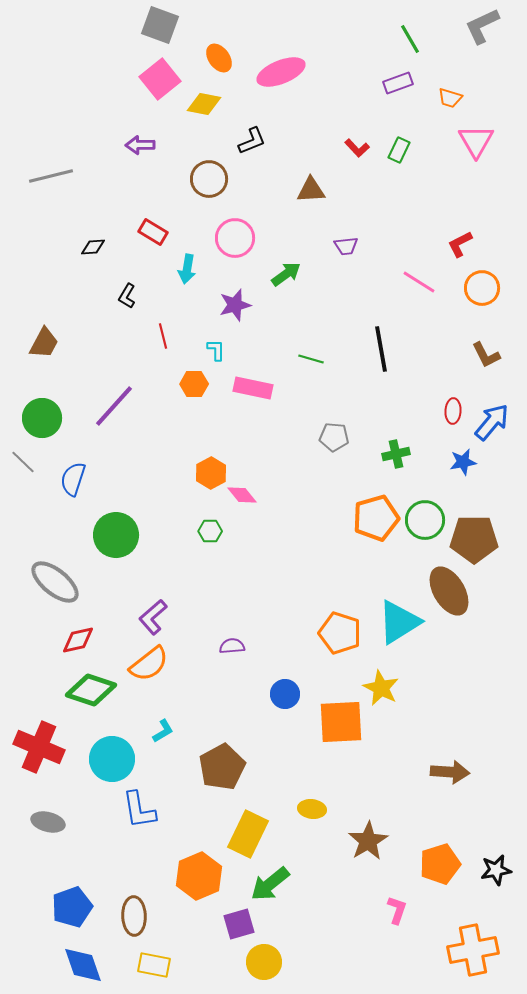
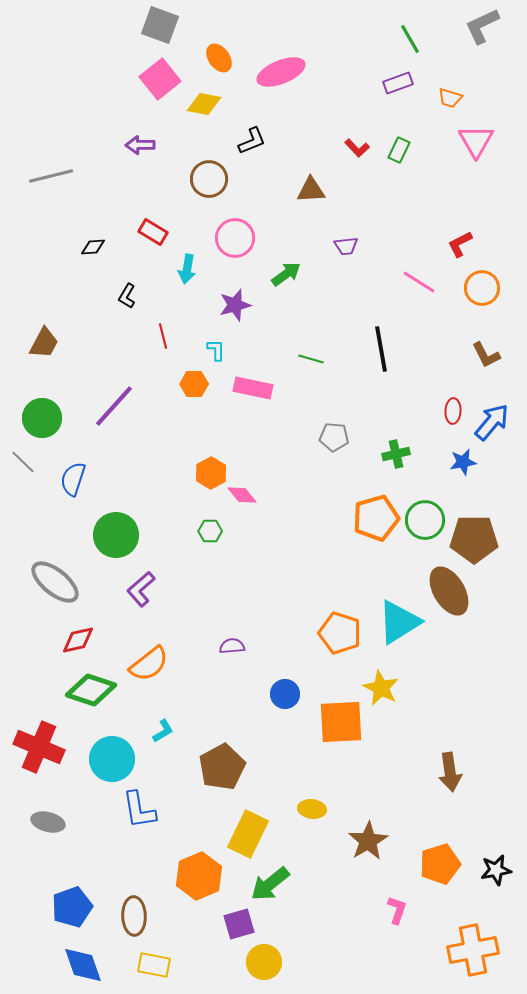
purple L-shape at (153, 617): moved 12 px left, 28 px up
brown arrow at (450, 772): rotated 78 degrees clockwise
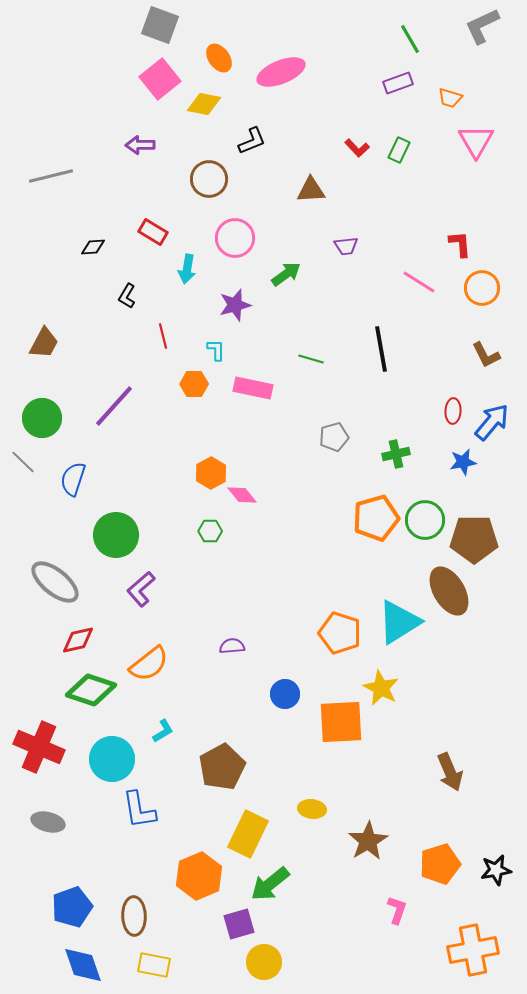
red L-shape at (460, 244): rotated 112 degrees clockwise
gray pentagon at (334, 437): rotated 20 degrees counterclockwise
brown arrow at (450, 772): rotated 15 degrees counterclockwise
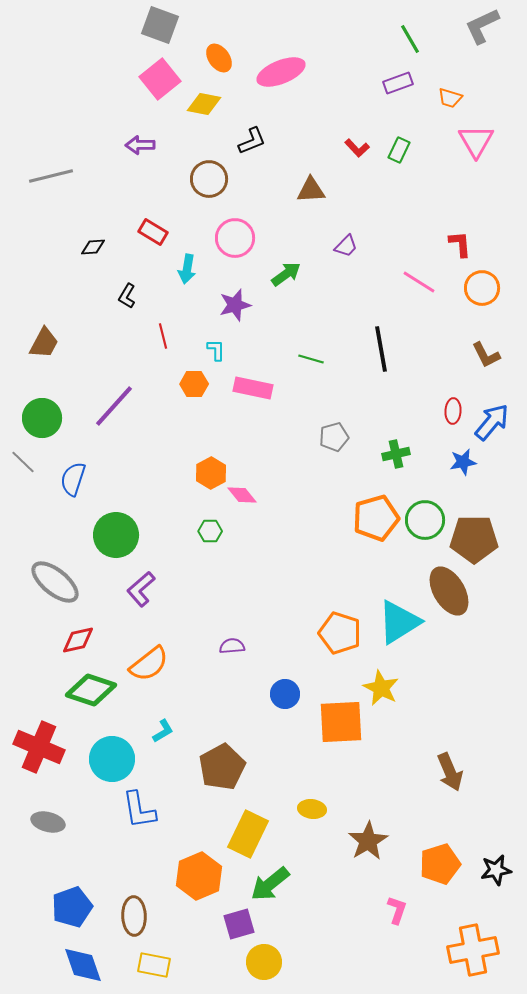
purple trapezoid at (346, 246): rotated 40 degrees counterclockwise
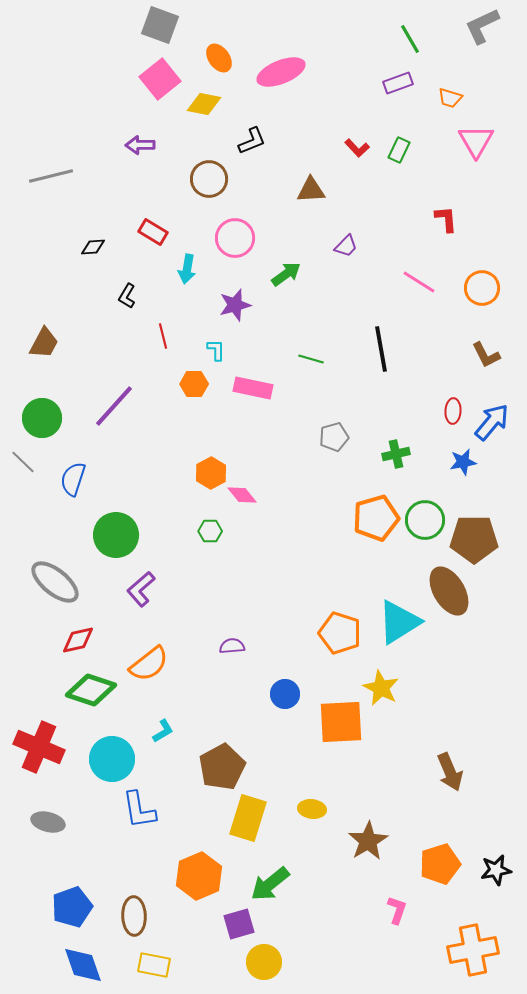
red L-shape at (460, 244): moved 14 px left, 25 px up
yellow rectangle at (248, 834): moved 16 px up; rotated 9 degrees counterclockwise
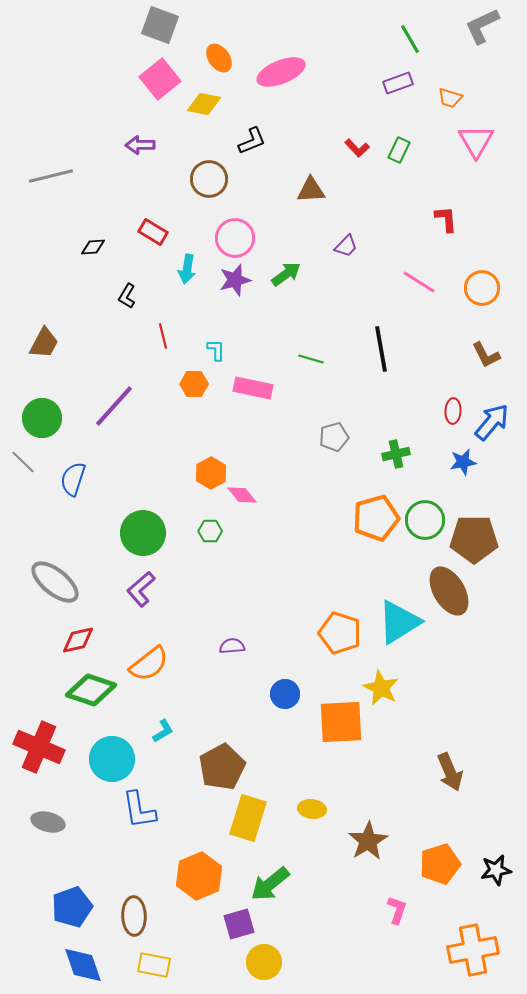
purple star at (235, 305): moved 25 px up
green circle at (116, 535): moved 27 px right, 2 px up
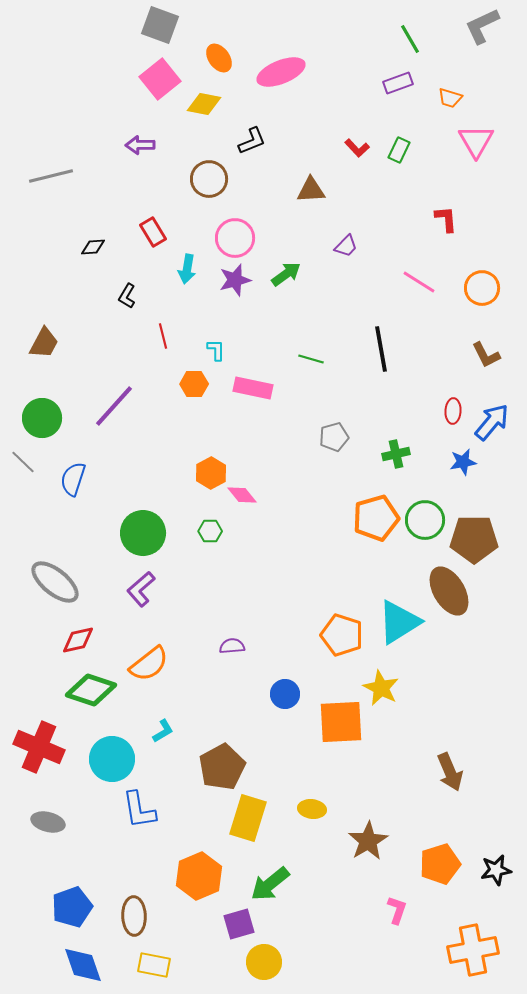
red rectangle at (153, 232): rotated 28 degrees clockwise
orange pentagon at (340, 633): moved 2 px right, 2 px down
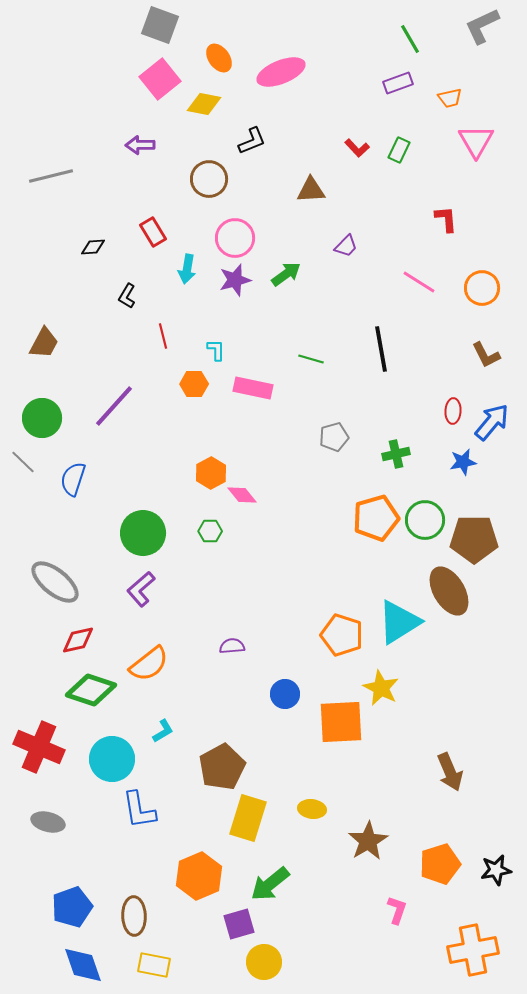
orange trapezoid at (450, 98): rotated 30 degrees counterclockwise
